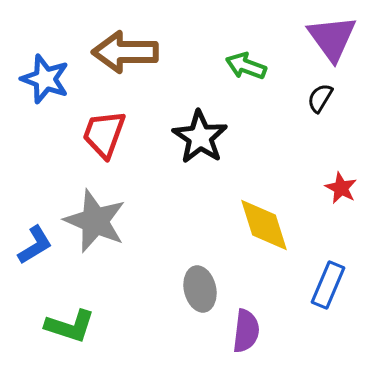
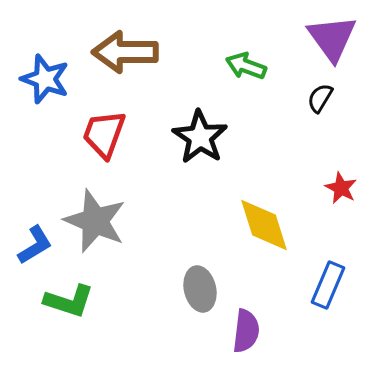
green L-shape: moved 1 px left, 25 px up
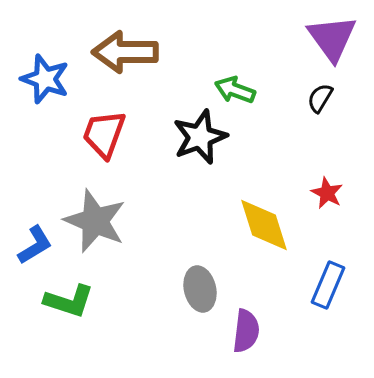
green arrow: moved 11 px left, 24 px down
black star: rotated 18 degrees clockwise
red star: moved 14 px left, 5 px down
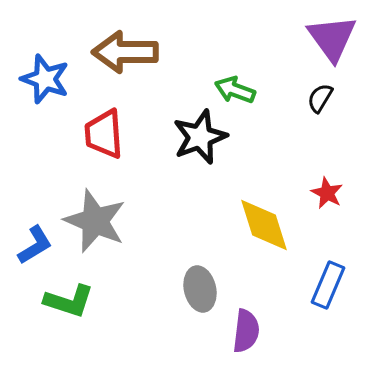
red trapezoid: rotated 24 degrees counterclockwise
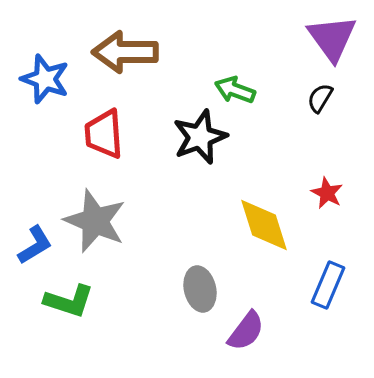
purple semicircle: rotated 30 degrees clockwise
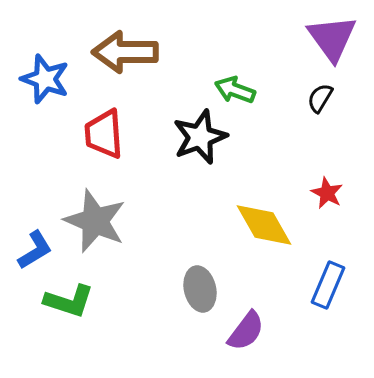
yellow diamond: rotated 12 degrees counterclockwise
blue L-shape: moved 5 px down
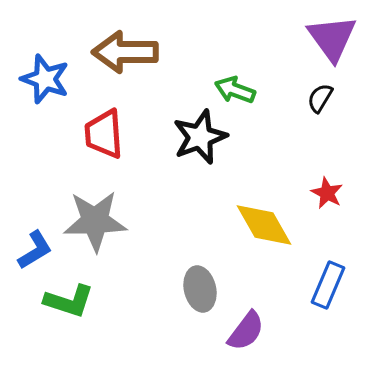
gray star: rotated 24 degrees counterclockwise
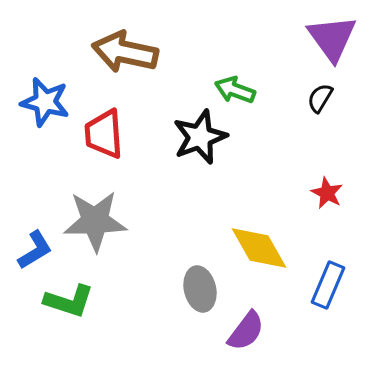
brown arrow: rotated 12 degrees clockwise
blue star: moved 23 px down; rotated 6 degrees counterclockwise
yellow diamond: moved 5 px left, 23 px down
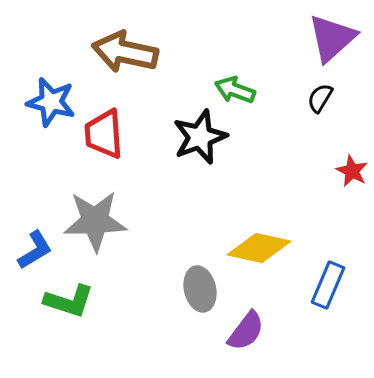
purple triangle: rotated 24 degrees clockwise
blue star: moved 6 px right
red star: moved 25 px right, 22 px up
yellow diamond: rotated 48 degrees counterclockwise
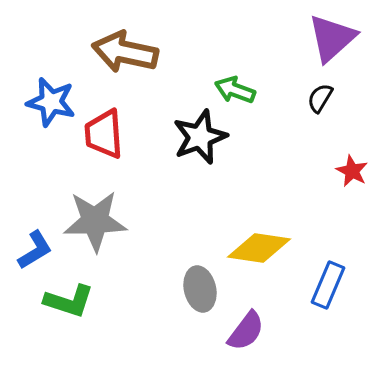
yellow diamond: rotated 4 degrees counterclockwise
